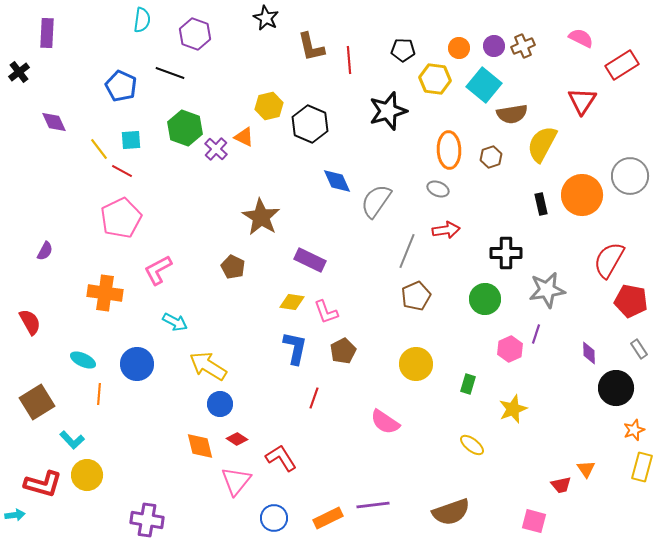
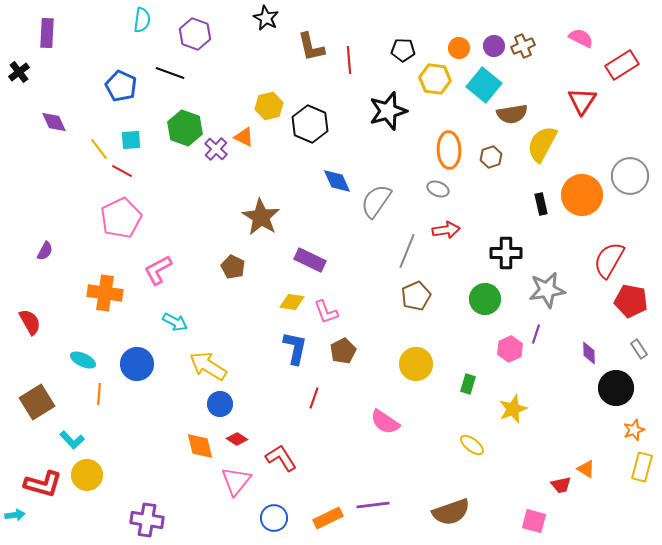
orange triangle at (586, 469): rotated 24 degrees counterclockwise
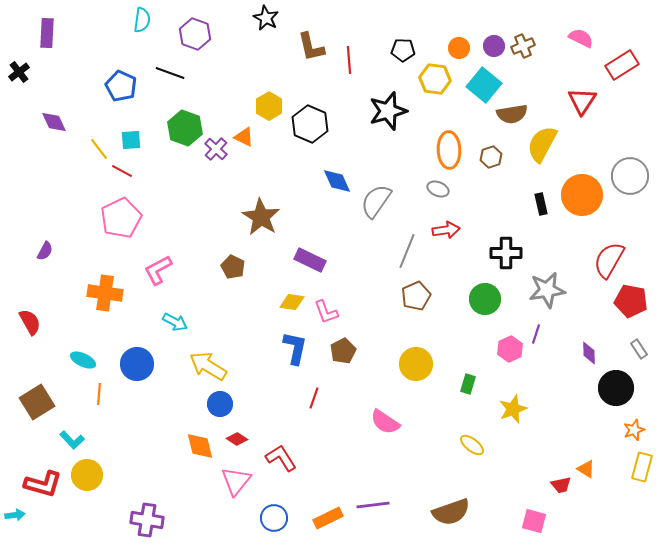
yellow hexagon at (269, 106): rotated 16 degrees counterclockwise
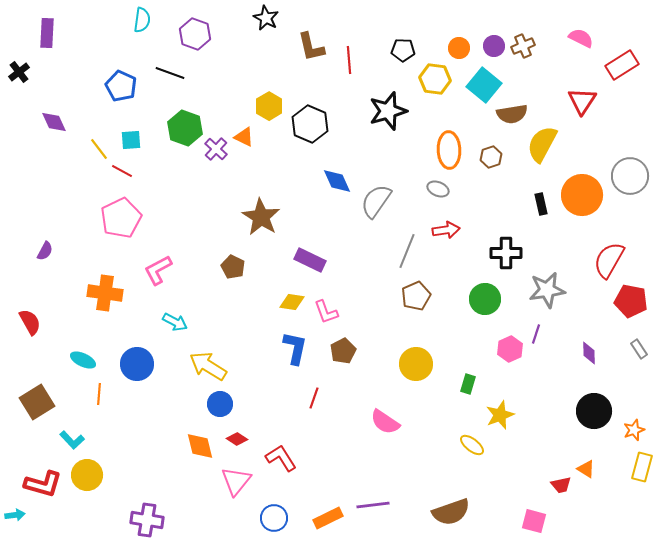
black circle at (616, 388): moved 22 px left, 23 px down
yellow star at (513, 409): moved 13 px left, 6 px down
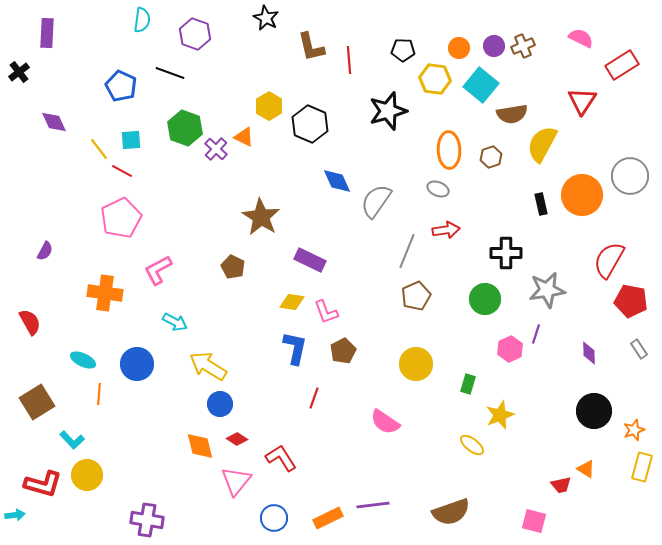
cyan square at (484, 85): moved 3 px left
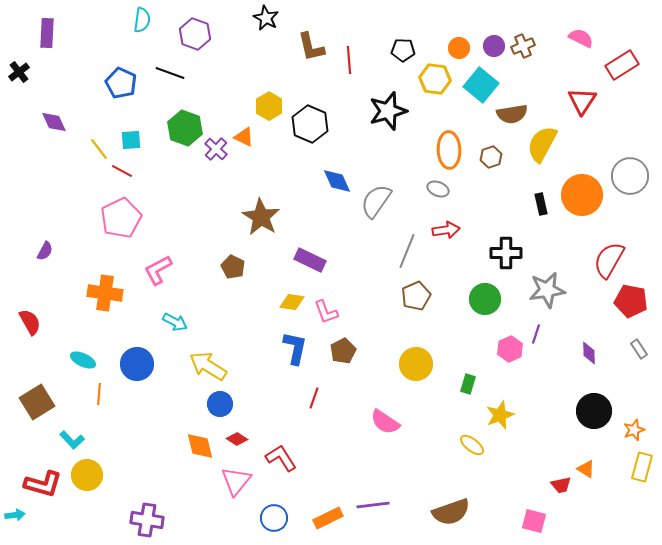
blue pentagon at (121, 86): moved 3 px up
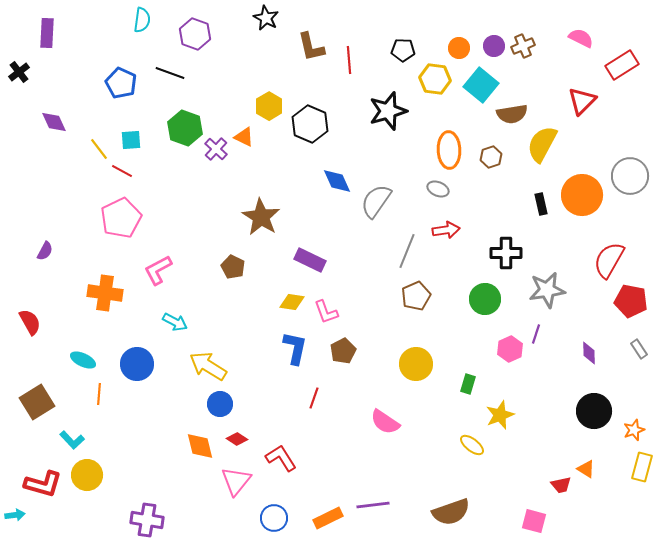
red triangle at (582, 101): rotated 12 degrees clockwise
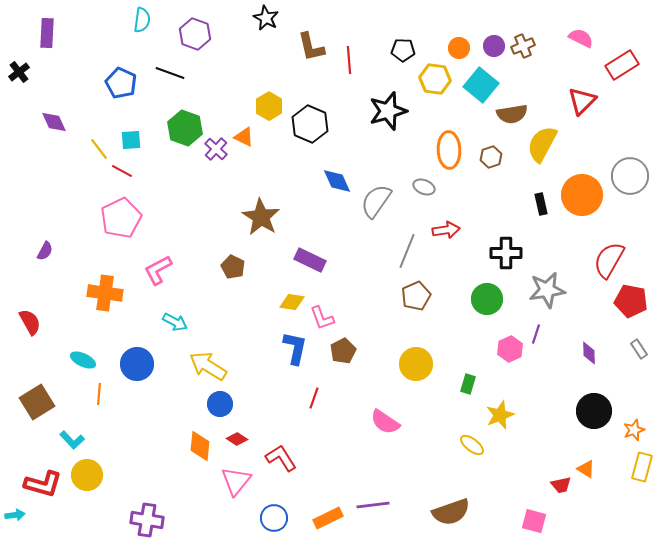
gray ellipse at (438, 189): moved 14 px left, 2 px up
green circle at (485, 299): moved 2 px right
pink L-shape at (326, 312): moved 4 px left, 6 px down
orange diamond at (200, 446): rotated 20 degrees clockwise
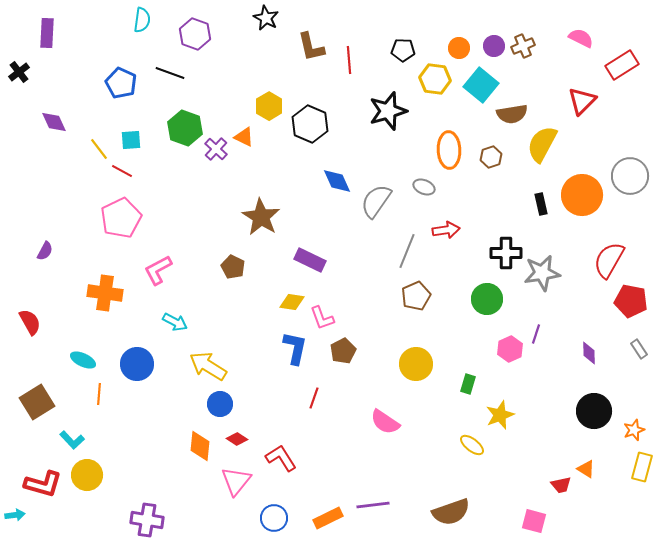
gray star at (547, 290): moved 5 px left, 17 px up
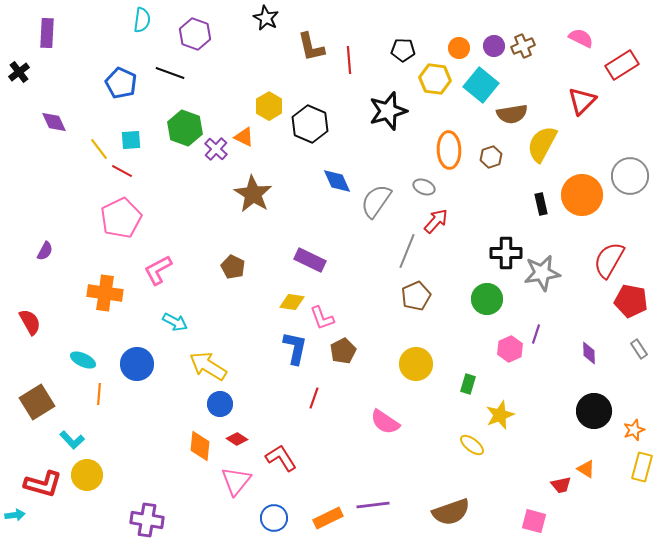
brown star at (261, 217): moved 8 px left, 23 px up
red arrow at (446, 230): moved 10 px left, 9 px up; rotated 40 degrees counterclockwise
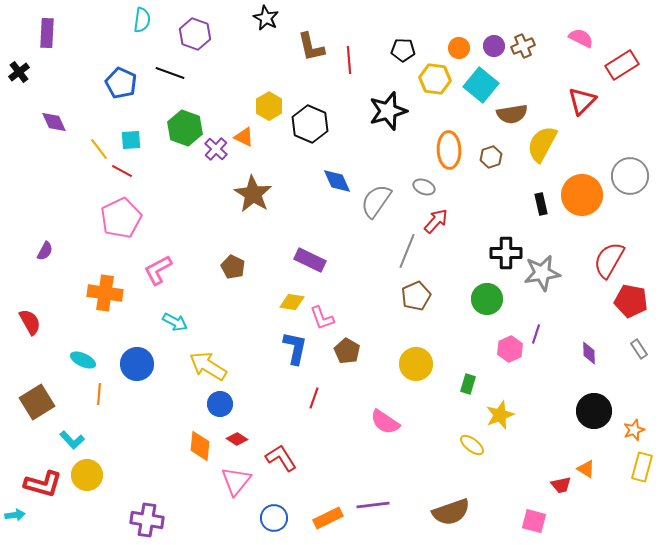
brown pentagon at (343, 351): moved 4 px right; rotated 15 degrees counterclockwise
